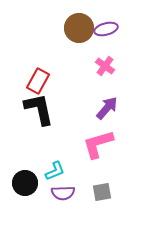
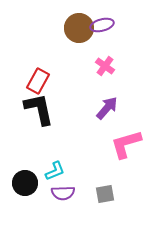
purple ellipse: moved 4 px left, 4 px up
pink L-shape: moved 28 px right
gray square: moved 3 px right, 2 px down
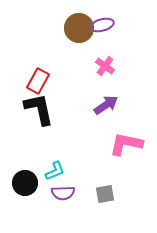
purple arrow: moved 1 px left, 3 px up; rotated 15 degrees clockwise
pink L-shape: rotated 28 degrees clockwise
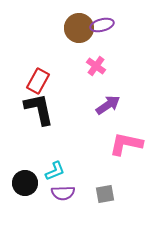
pink cross: moved 9 px left
purple arrow: moved 2 px right
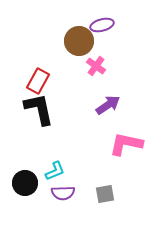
brown circle: moved 13 px down
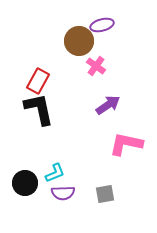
cyan L-shape: moved 2 px down
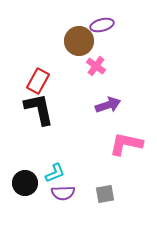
purple arrow: rotated 15 degrees clockwise
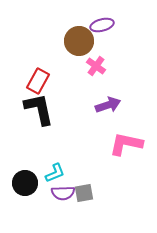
gray square: moved 21 px left, 1 px up
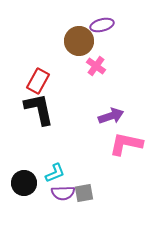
purple arrow: moved 3 px right, 11 px down
black circle: moved 1 px left
